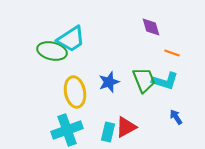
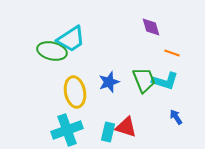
red triangle: rotated 45 degrees clockwise
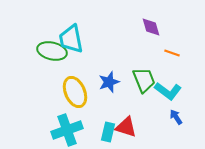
cyan trapezoid: rotated 112 degrees clockwise
cyan L-shape: moved 3 px right, 10 px down; rotated 20 degrees clockwise
yellow ellipse: rotated 12 degrees counterclockwise
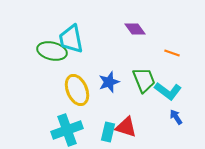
purple diamond: moved 16 px left, 2 px down; rotated 20 degrees counterclockwise
yellow ellipse: moved 2 px right, 2 px up
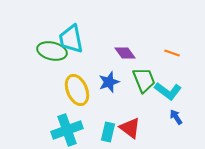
purple diamond: moved 10 px left, 24 px down
red triangle: moved 4 px right, 1 px down; rotated 20 degrees clockwise
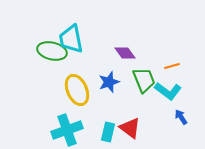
orange line: moved 13 px down; rotated 35 degrees counterclockwise
blue arrow: moved 5 px right
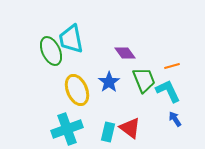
green ellipse: moved 1 px left; rotated 52 degrees clockwise
blue star: rotated 15 degrees counterclockwise
cyan L-shape: rotated 152 degrees counterclockwise
blue arrow: moved 6 px left, 2 px down
cyan cross: moved 1 px up
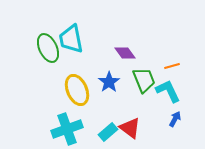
green ellipse: moved 3 px left, 3 px up
blue arrow: rotated 63 degrees clockwise
cyan rectangle: rotated 36 degrees clockwise
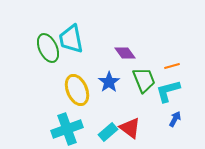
cyan L-shape: rotated 80 degrees counterclockwise
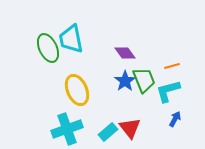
blue star: moved 16 px right, 1 px up
red triangle: rotated 15 degrees clockwise
